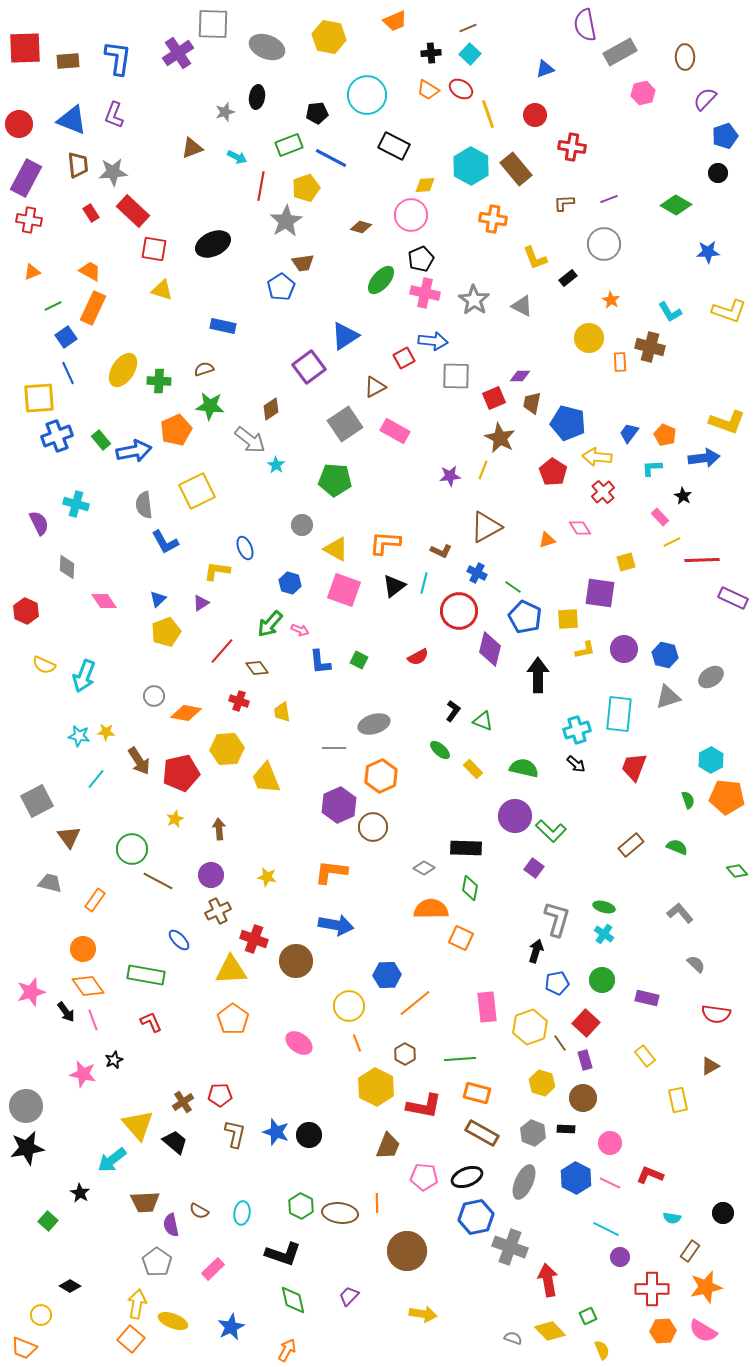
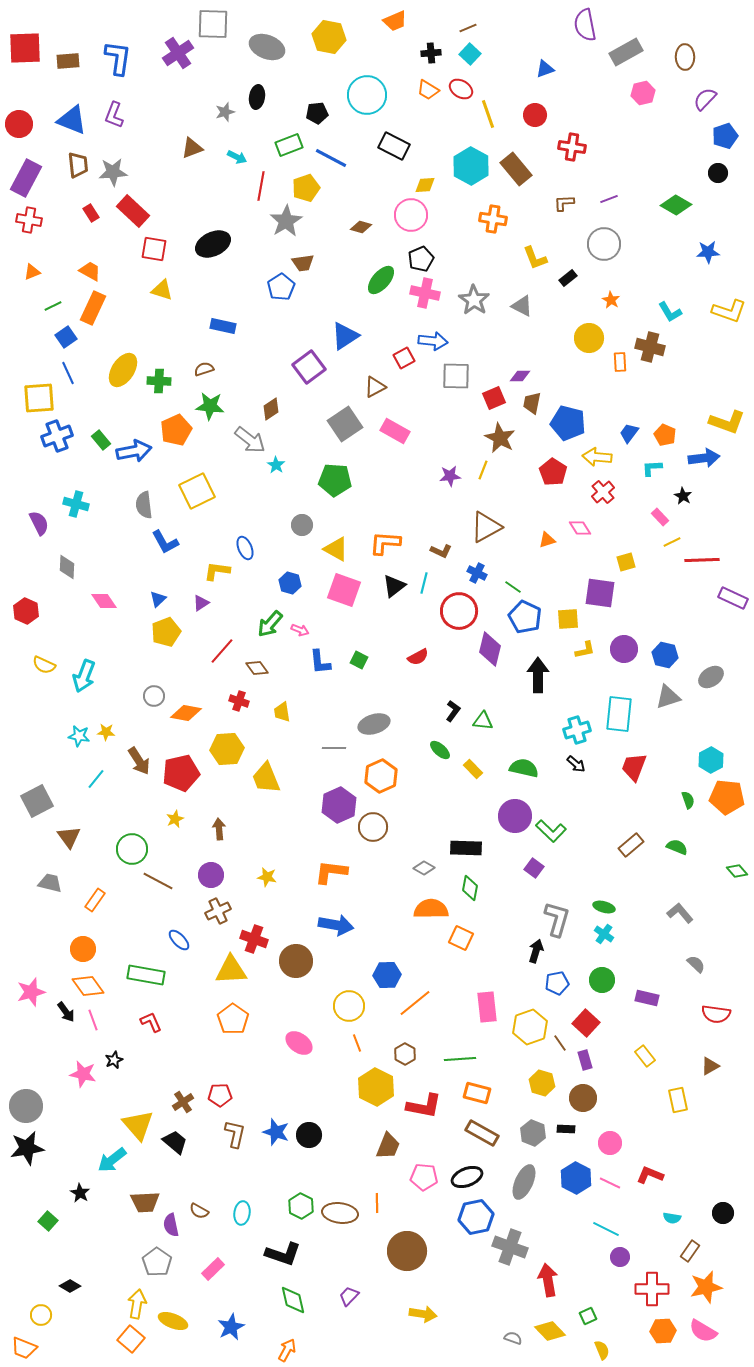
gray rectangle at (620, 52): moved 6 px right
green triangle at (483, 721): rotated 15 degrees counterclockwise
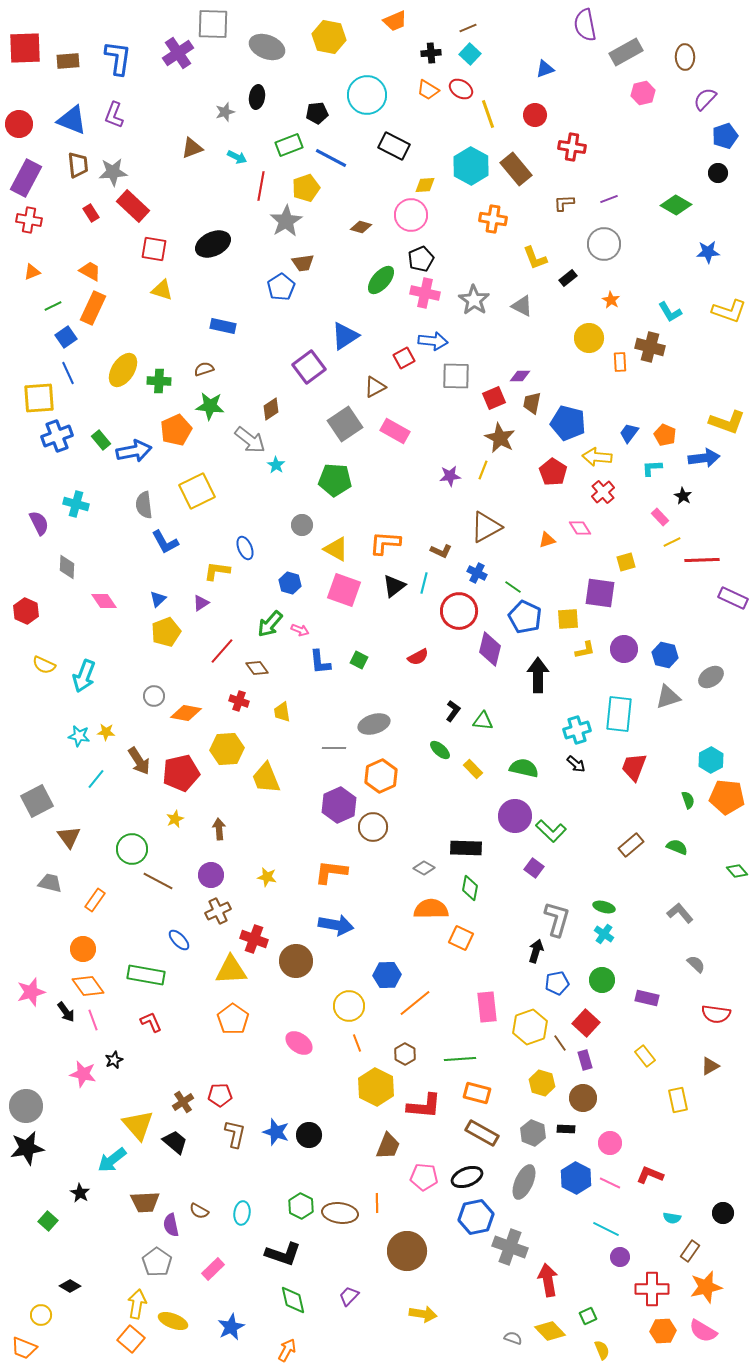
red rectangle at (133, 211): moved 5 px up
red L-shape at (424, 1106): rotated 6 degrees counterclockwise
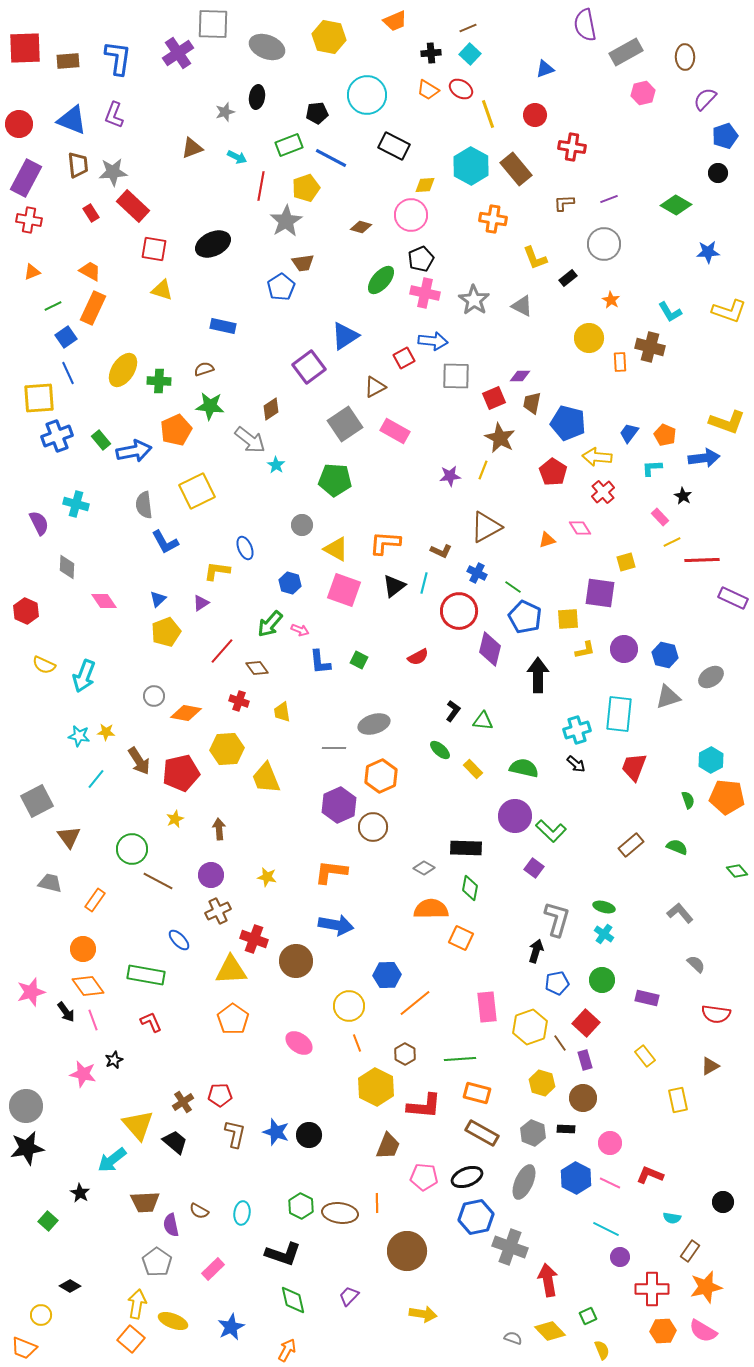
black circle at (723, 1213): moved 11 px up
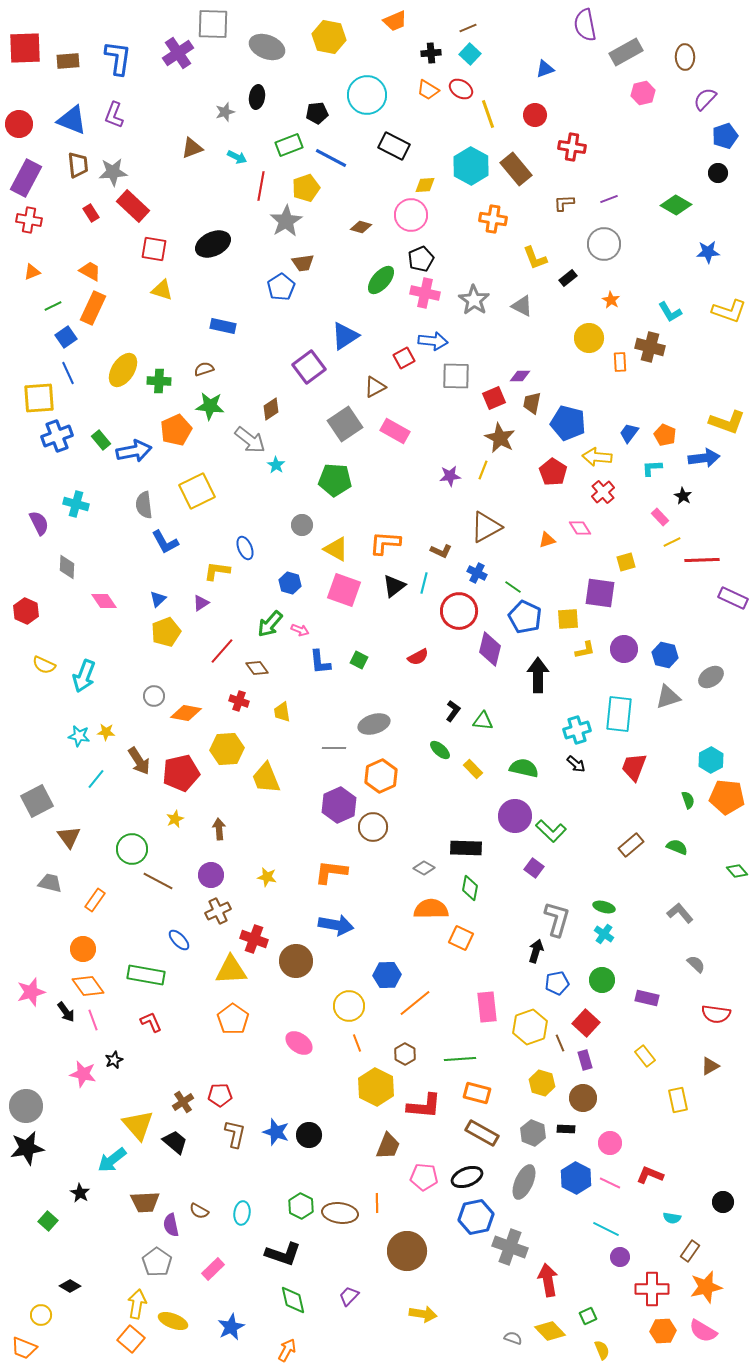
brown line at (560, 1043): rotated 12 degrees clockwise
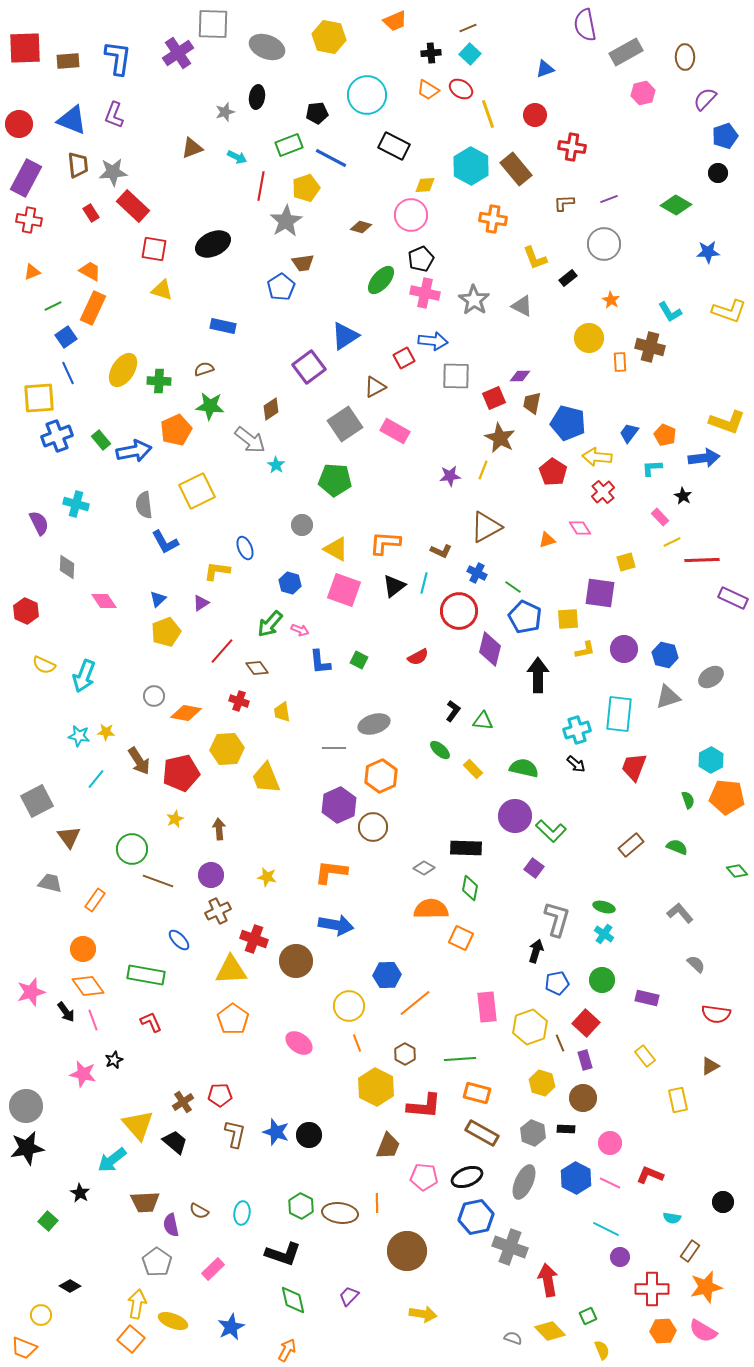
brown line at (158, 881): rotated 8 degrees counterclockwise
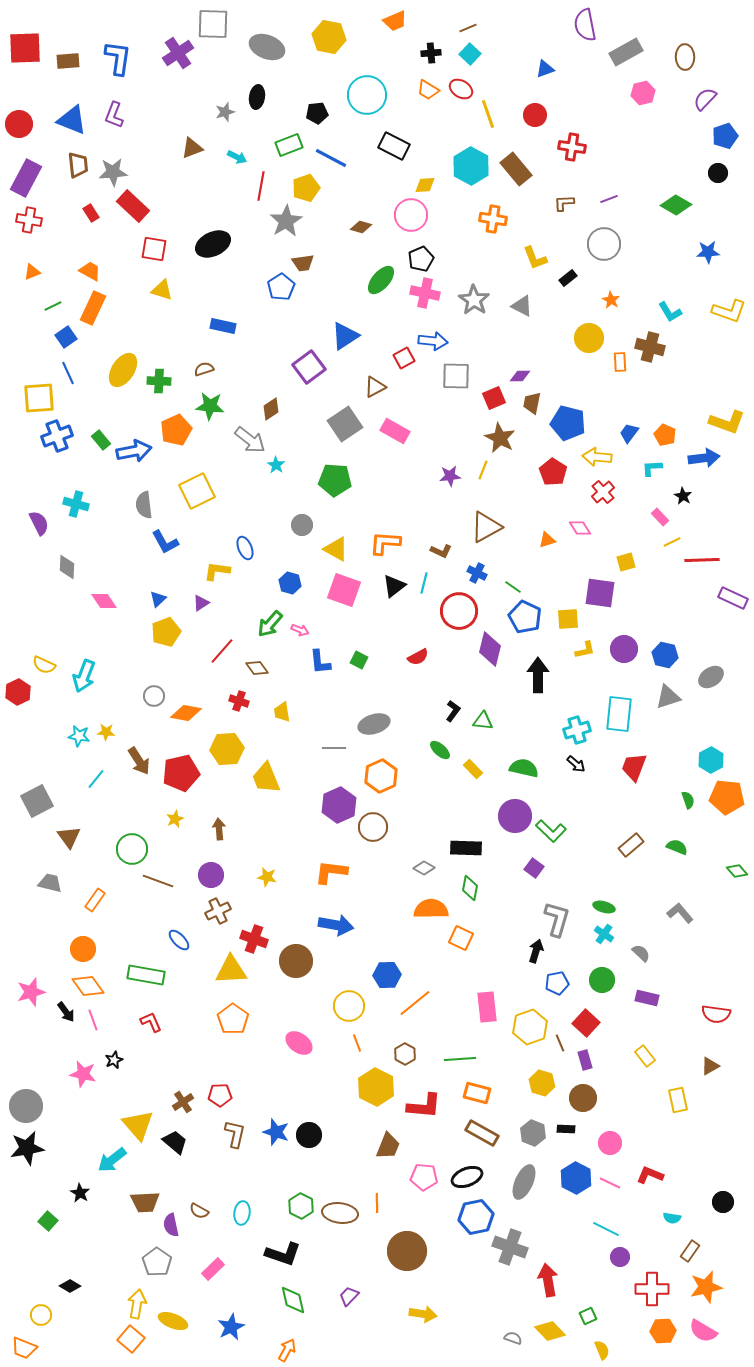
red hexagon at (26, 611): moved 8 px left, 81 px down; rotated 10 degrees clockwise
gray semicircle at (696, 964): moved 55 px left, 11 px up
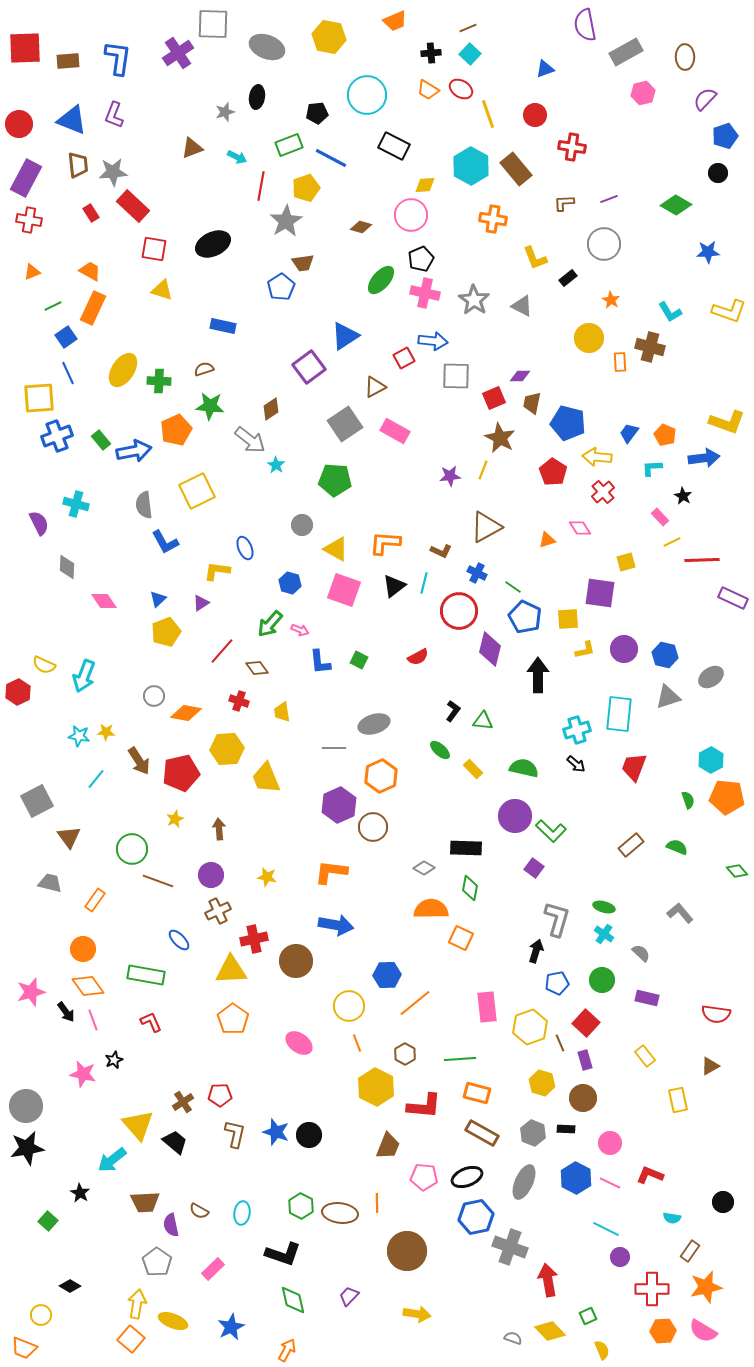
red cross at (254, 939): rotated 32 degrees counterclockwise
yellow arrow at (423, 1314): moved 6 px left
